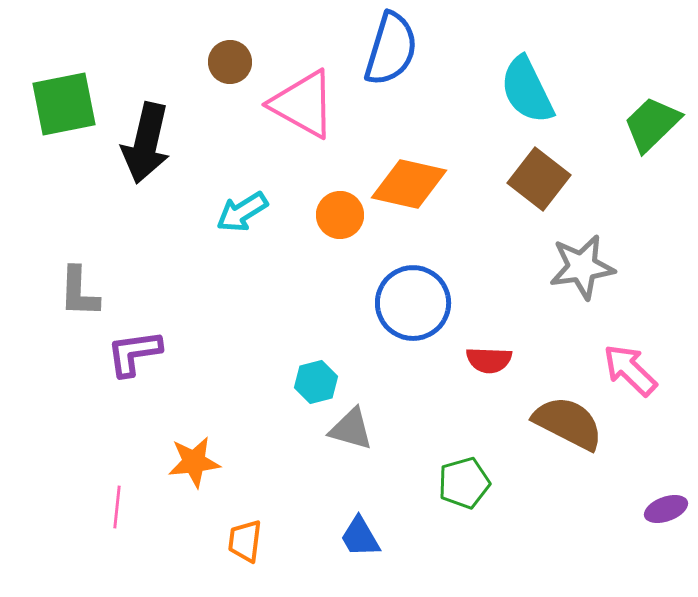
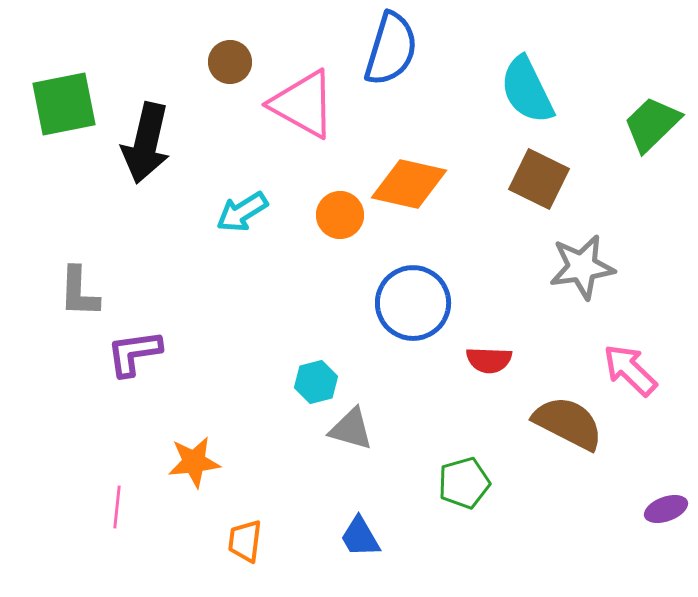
brown square: rotated 12 degrees counterclockwise
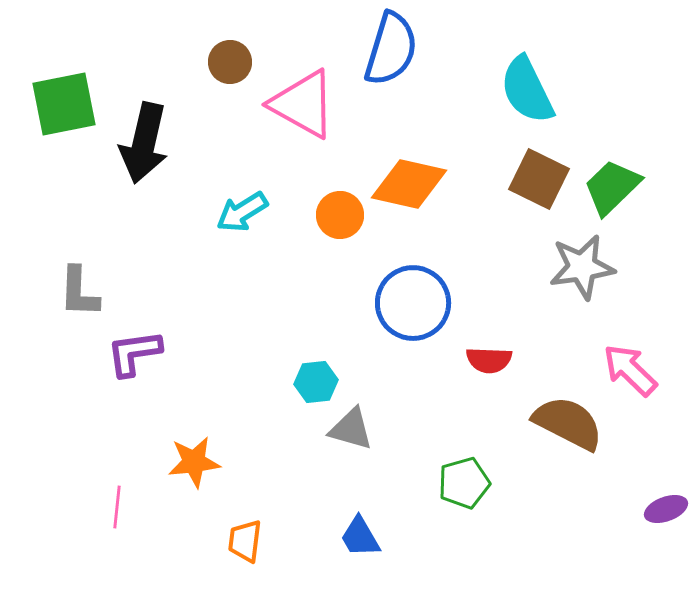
green trapezoid: moved 40 px left, 63 px down
black arrow: moved 2 px left
cyan hexagon: rotated 9 degrees clockwise
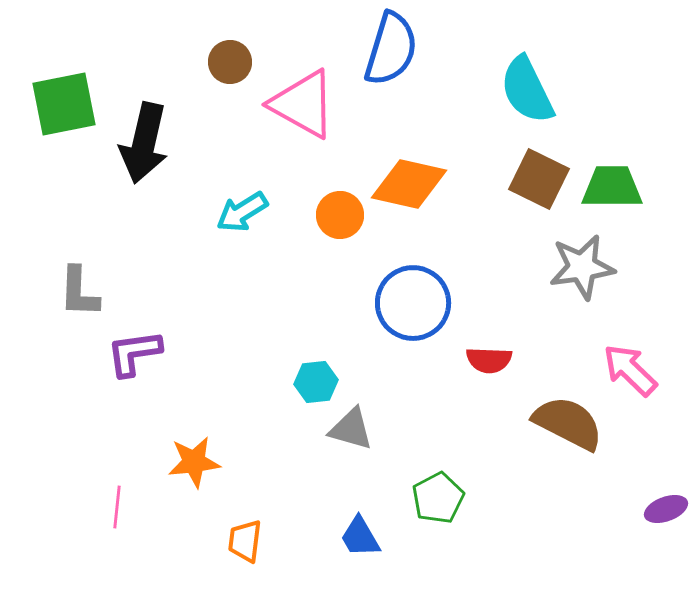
green trapezoid: rotated 44 degrees clockwise
green pentagon: moved 26 px left, 15 px down; rotated 12 degrees counterclockwise
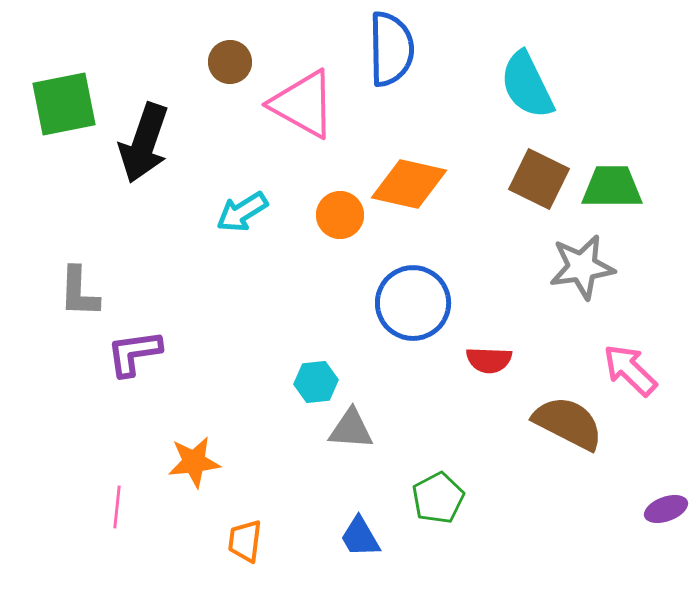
blue semicircle: rotated 18 degrees counterclockwise
cyan semicircle: moved 5 px up
black arrow: rotated 6 degrees clockwise
gray triangle: rotated 12 degrees counterclockwise
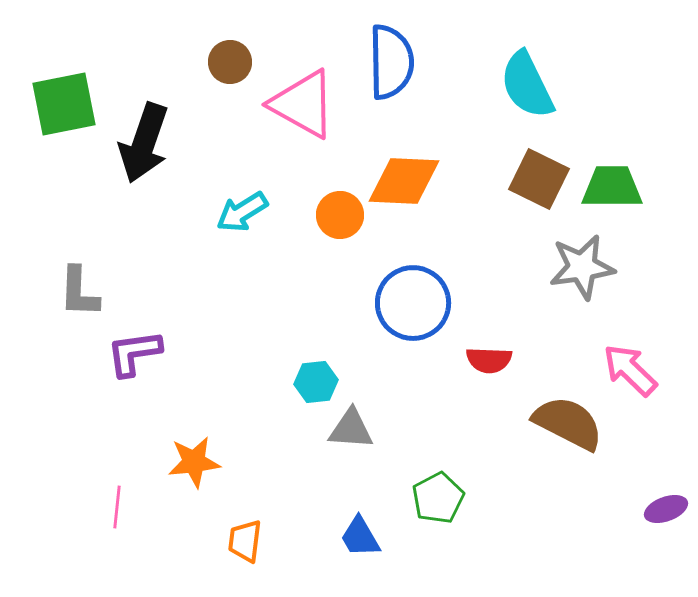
blue semicircle: moved 13 px down
orange diamond: moved 5 px left, 3 px up; rotated 10 degrees counterclockwise
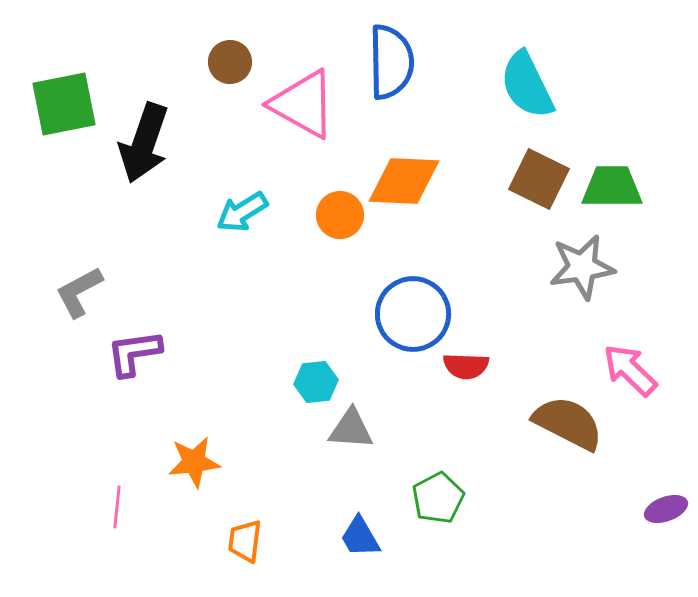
gray L-shape: rotated 60 degrees clockwise
blue circle: moved 11 px down
red semicircle: moved 23 px left, 6 px down
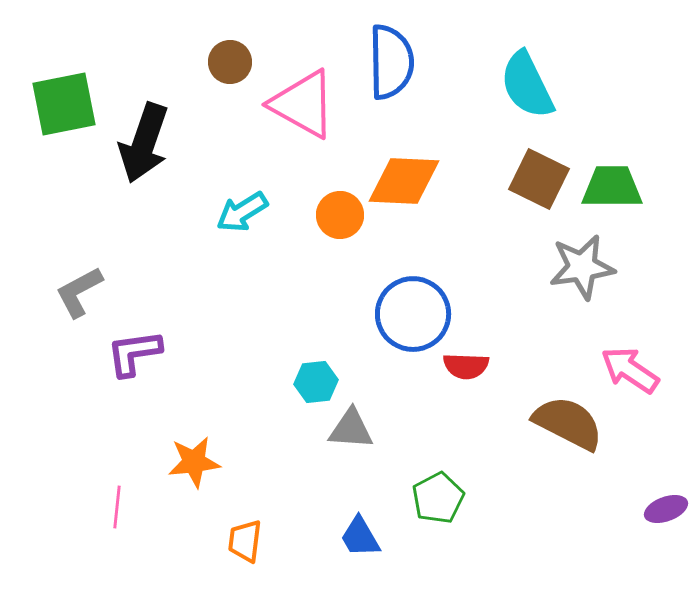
pink arrow: rotated 10 degrees counterclockwise
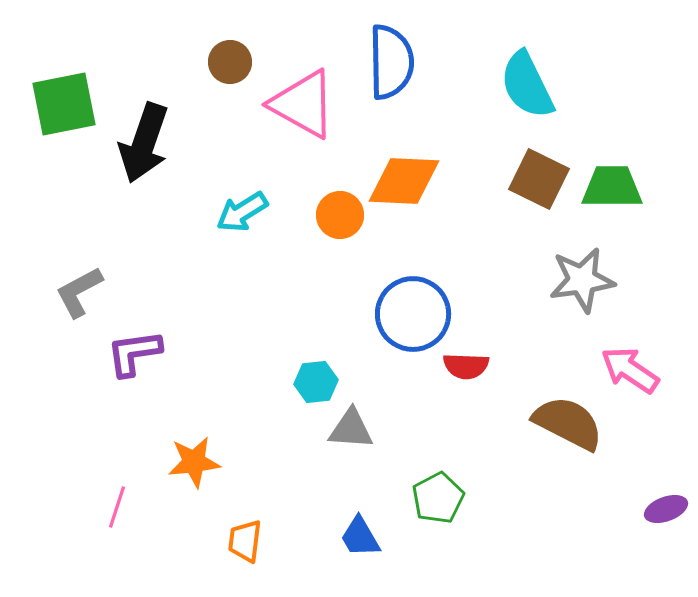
gray star: moved 13 px down
pink line: rotated 12 degrees clockwise
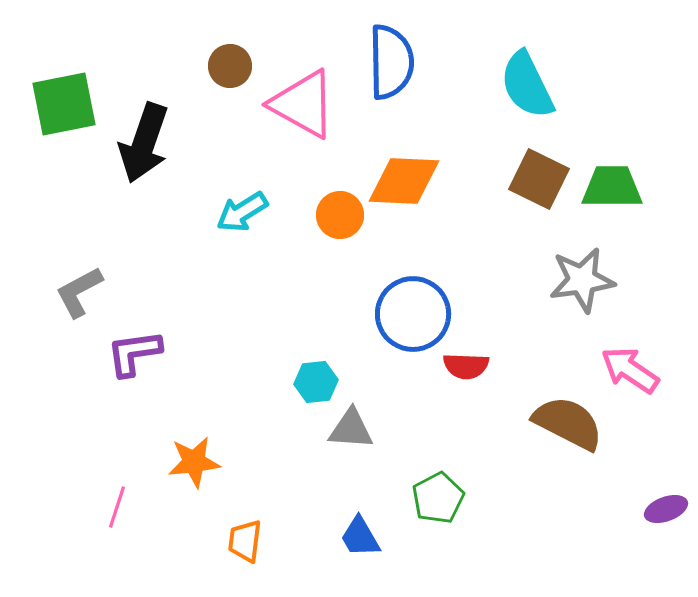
brown circle: moved 4 px down
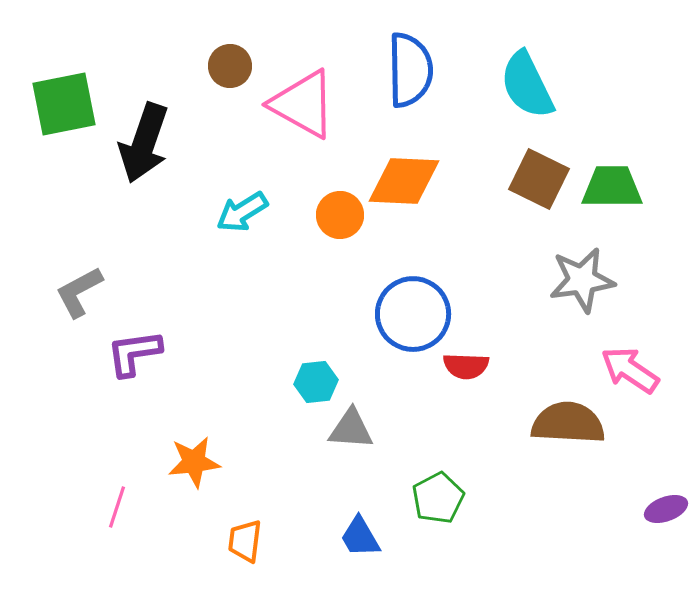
blue semicircle: moved 19 px right, 8 px down
brown semicircle: rotated 24 degrees counterclockwise
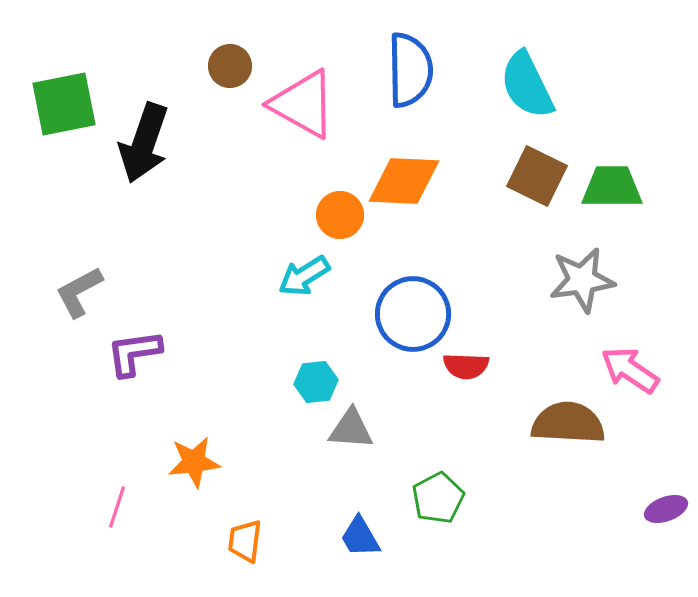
brown square: moved 2 px left, 3 px up
cyan arrow: moved 62 px right, 64 px down
